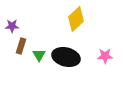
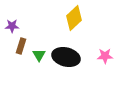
yellow diamond: moved 2 px left, 1 px up
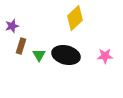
yellow diamond: moved 1 px right
purple star: rotated 16 degrees counterclockwise
black ellipse: moved 2 px up
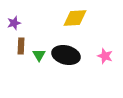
yellow diamond: rotated 40 degrees clockwise
purple star: moved 2 px right, 3 px up
brown rectangle: rotated 14 degrees counterclockwise
pink star: rotated 21 degrees clockwise
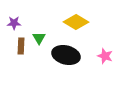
yellow diamond: moved 1 px right, 4 px down; rotated 35 degrees clockwise
purple star: rotated 16 degrees clockwise
green triangle: moved 17 px up
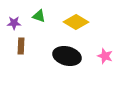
green triangle: moved 22 px up; rotated 40 degrees counterclockwise
black ellipse: moved 1 px right, 1 px down
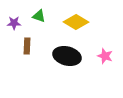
brown rectangle: moved 6 px right
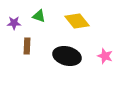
yellow diamond: moved 1 px right, 1 px up; rotated 20 degrees clockwise
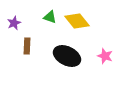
green triangle: moved 11 px right, 1 px down
purple star: rotated 24 degrees counterclockwise
black ellipse: rotated 12 degrees clockwise
